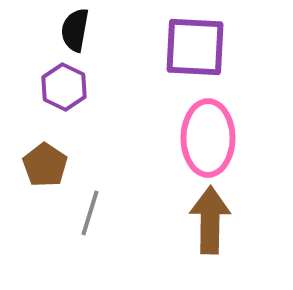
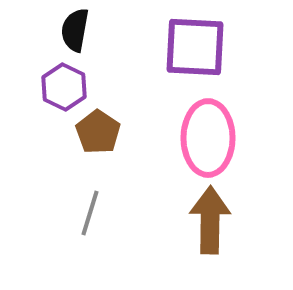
brown pentagon: moved 53 px right, 33 px up
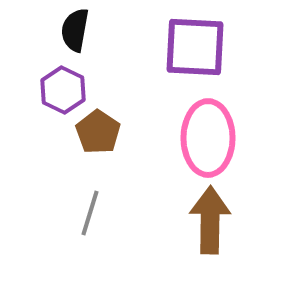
purple hexagon: moved 1 px left, 3 px down
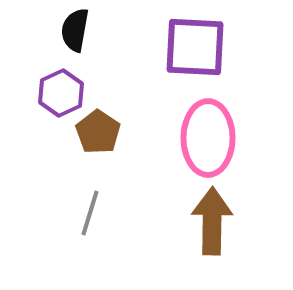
purple hexagon: moved 2 px left, 3 px down; rotated 9 degrees clockwise
brown arrow: moved 2 px right, 1 px down
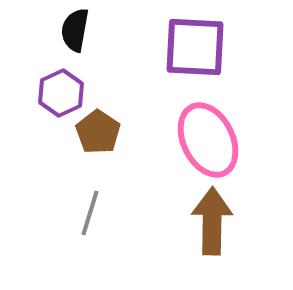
pink ellipse: moved 2 px down; rotated 26 degrees counterclockwise
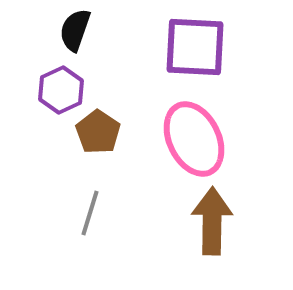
black semicircle: rotated 9 degrees clockwise
purple hexagon: moved 3 px up
pink ellipse: moved 14 px left, 1 px up
